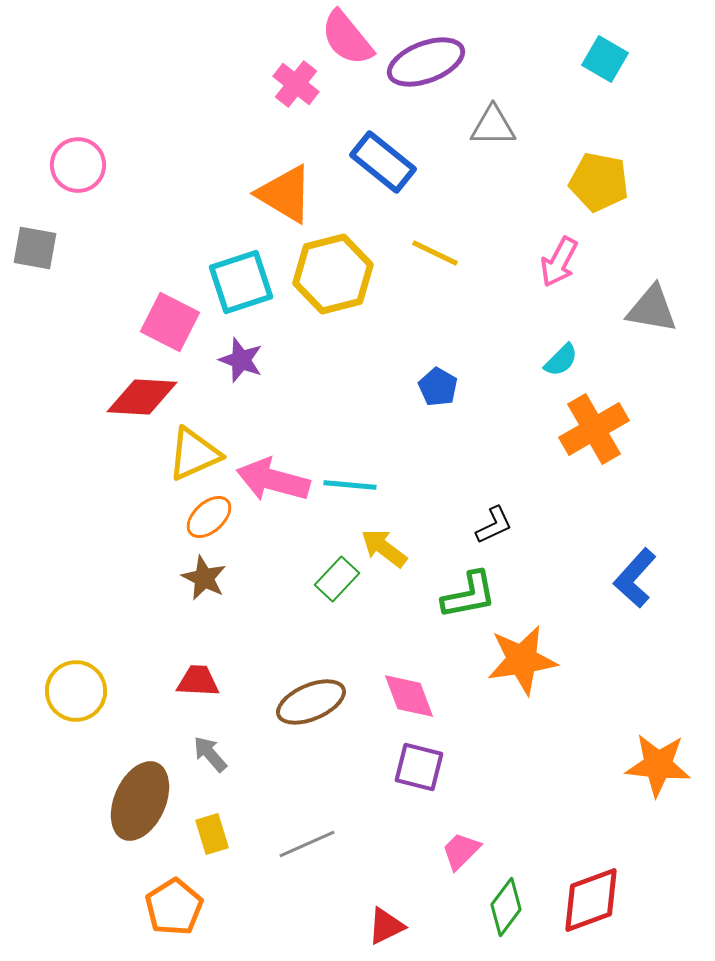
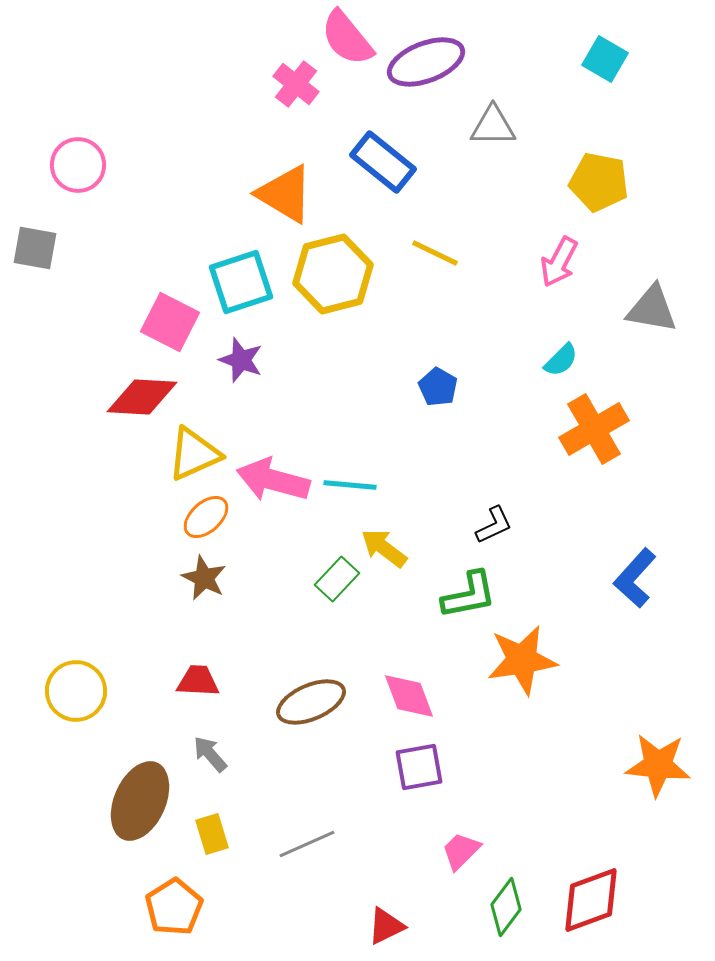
orange ellipse at (209, 517): moved 3 px left
purple square at (419, 767): rotated 24 degrees counterclockwise
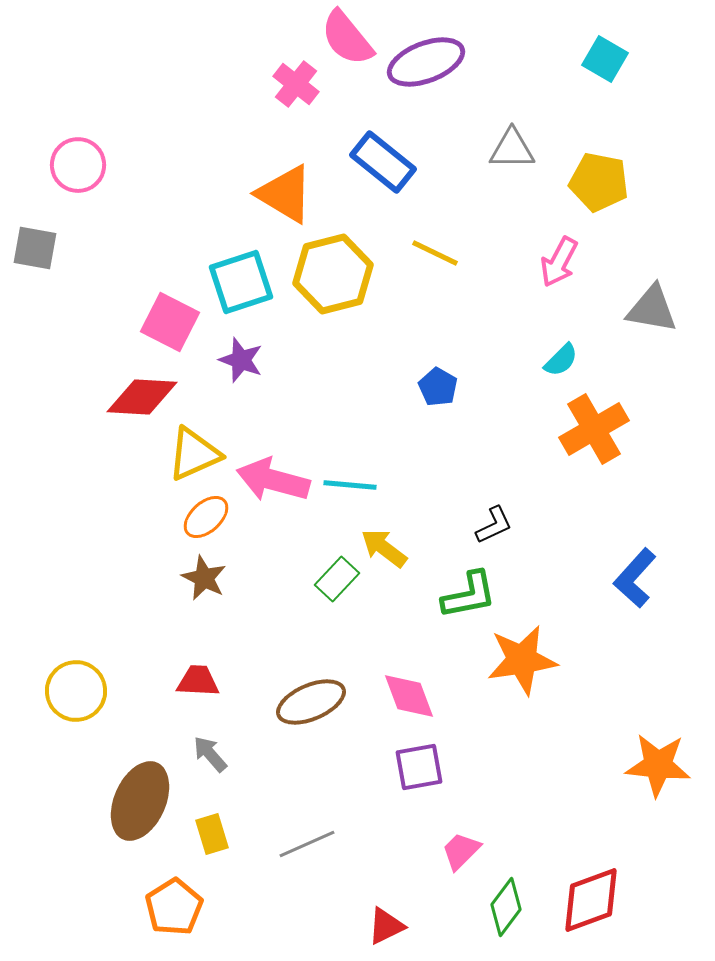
gray triangle at (493, 126): moved 19 px right, 23 px down
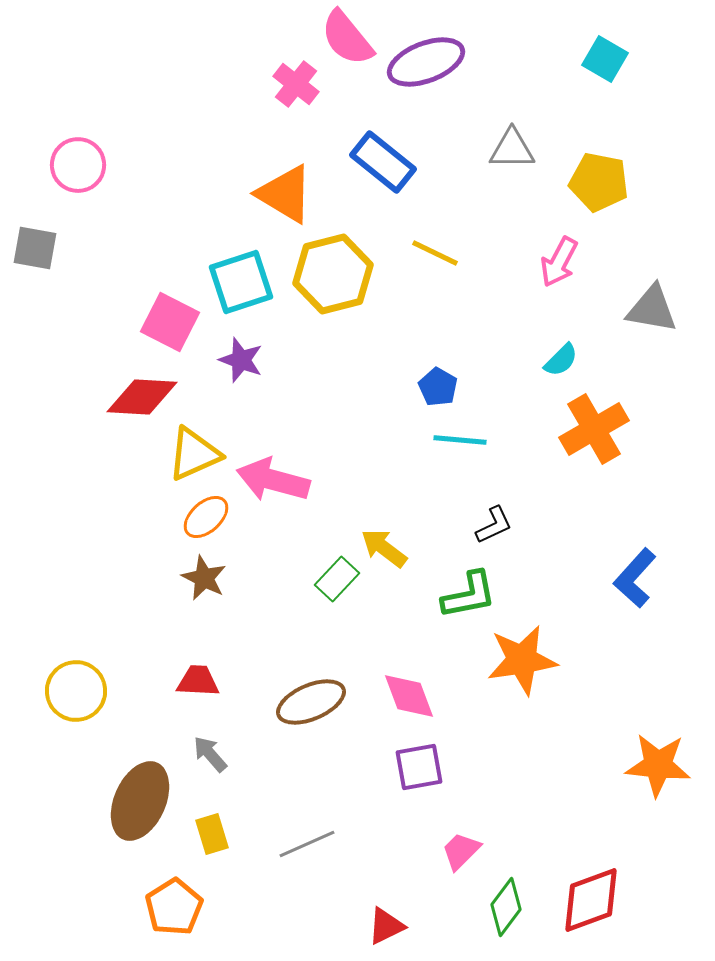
cyan line at (350, 485): moved 110 px right, 45 px up
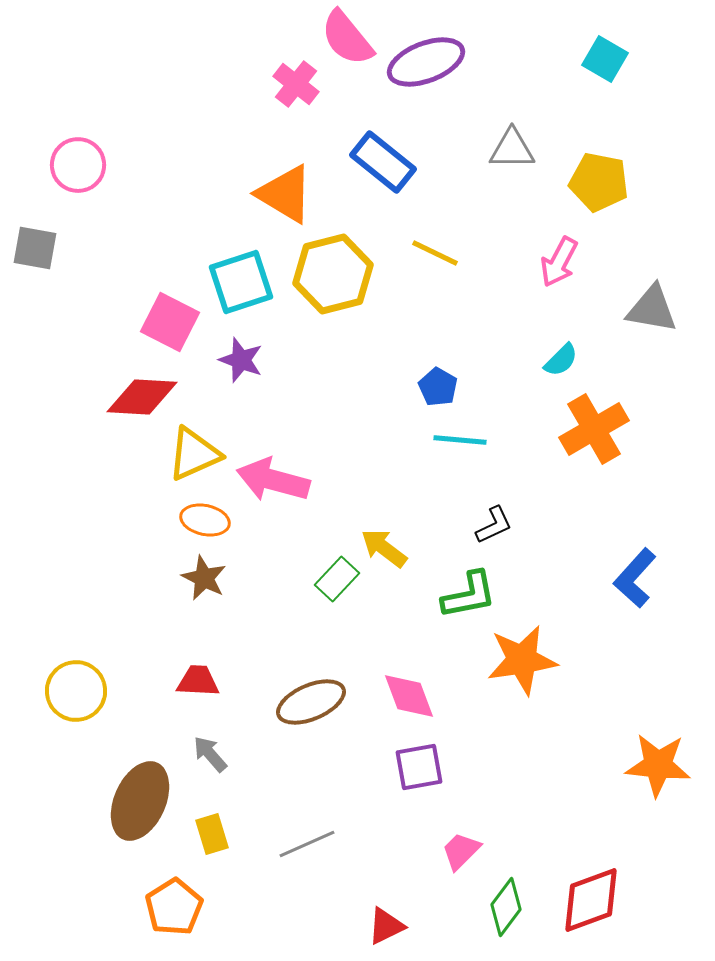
orange ellipse at (206, 517): moved 1 px left, 3 px down; rotated 54 degrees clockwise
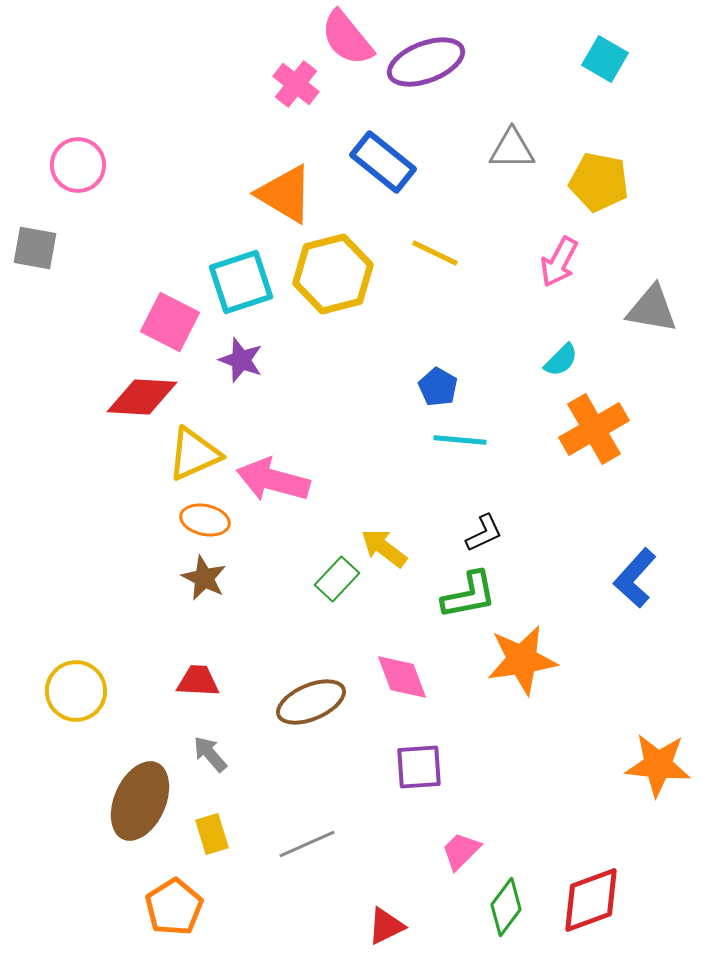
black L-shape at (494, 525): moved 10 px left, 8 px down
pink diamond at (409, 696): moved 7 px left, 19 px up
purple square at (419, 767): rotated 6 degrees clockwise
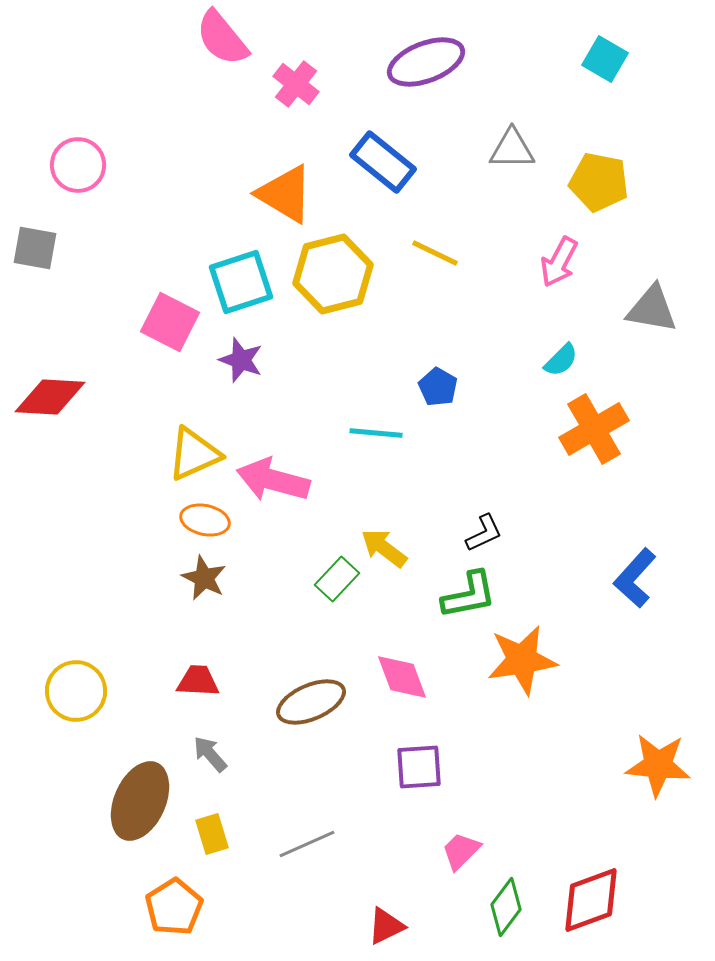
pink semicircle at (347, 38): moved 125 px left
red diamond at (142, 397): moved 92 px left
cyan line at (460, 440): moved 84 px left, 7 px up
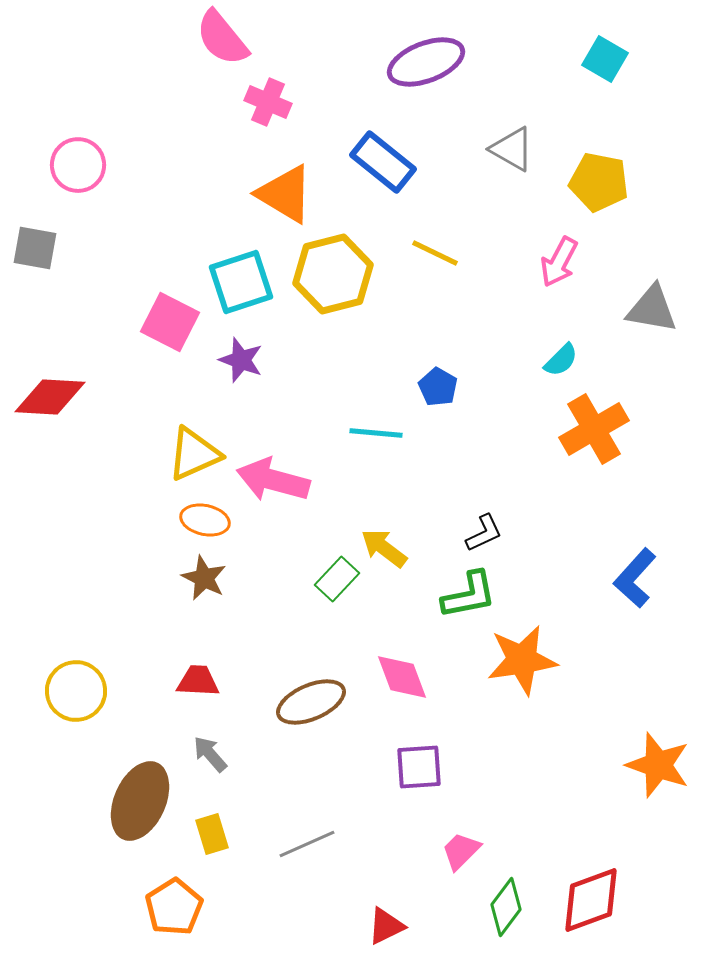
pink cross at (296, 84): moved 28 px left, 18 px down; rotated 15 degrees counterclockwise
gray triangle at (512, 149): rotated 30 degrees clockwise
orange star at (658, 765): rotated 14 degrees clockwise
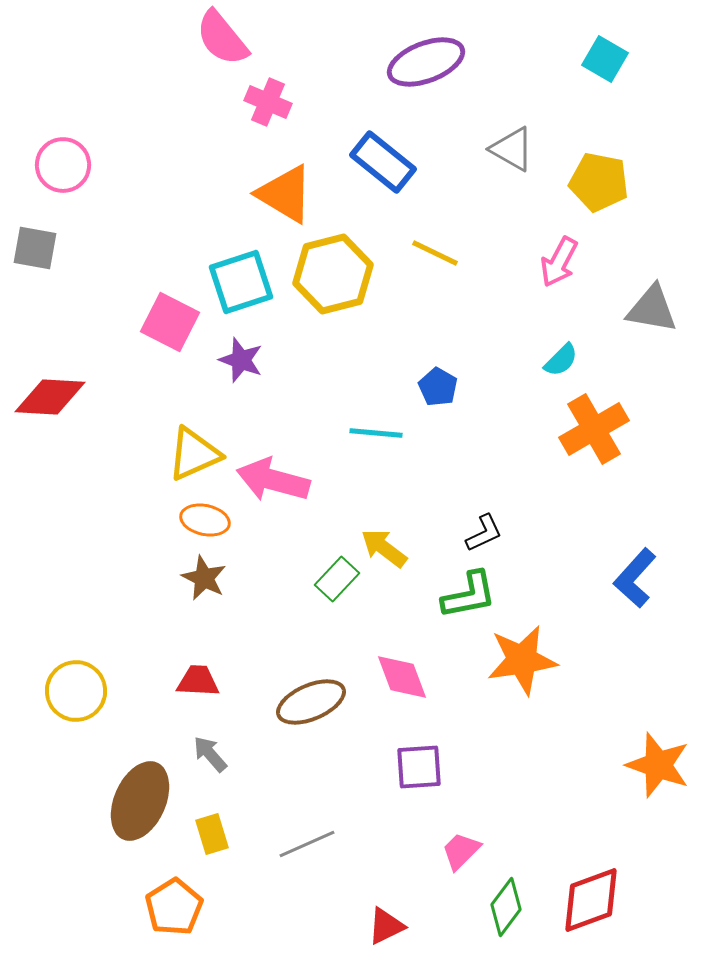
pink circle at (78, 165): moved 15 px left
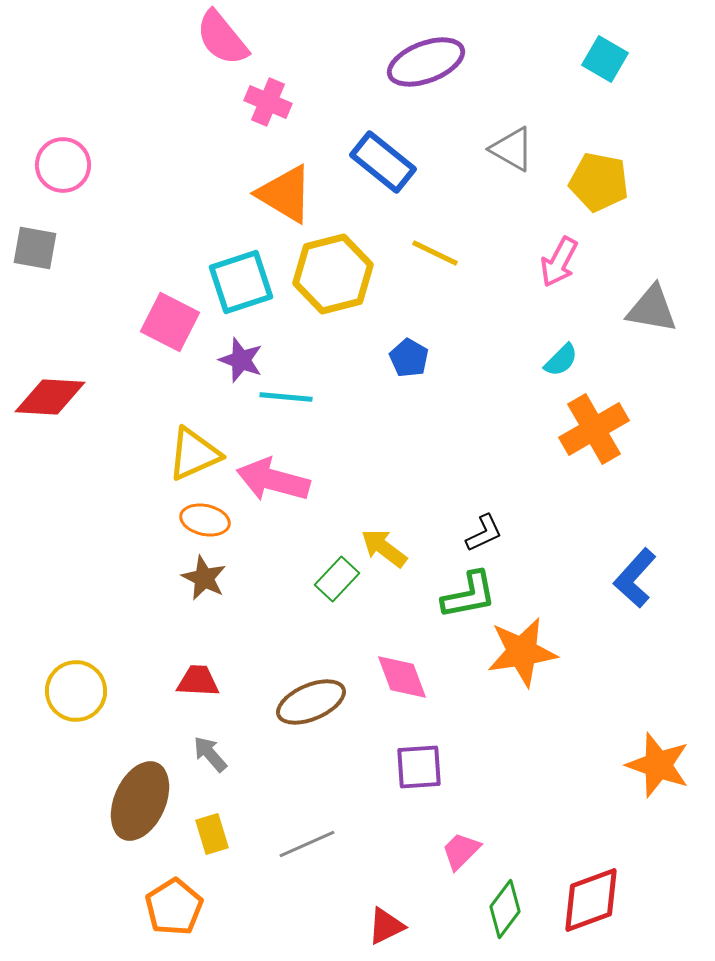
blue pentagon at (438, 387): moved 29 px left, 29 px up
cyan line at (376, 433): moved 90 px left, 36 px up
orange star at (522, 660): moved 8 px up
green diamond at (506, 907): moved 1 px left, 2 px down
